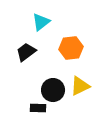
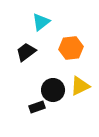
black rectangle: moved 1 px left, 1 px up; rotated 21 degrees counterclockwise
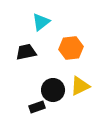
black trapezoid: rotated 25 degrees clockwise
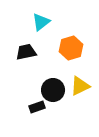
orange hexagon: rotated 10 degrees counterclockwise
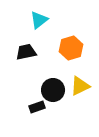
cyan triangle: moved 2 px left, 2 px up
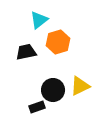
orange hexagon: moved 13 px left, 6 px up
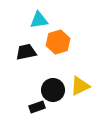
cyan triangle: rotated 30 degrees clockwise
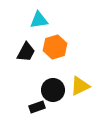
orange hexagon: moved 3 px left, 5 px down
black trapezoid: rotated 130 degrees clockwise
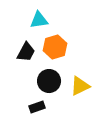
black circle: moved 4 px left, 9 px up
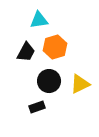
yellow triangle: moved 2 px up
